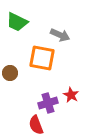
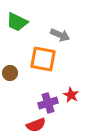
orange square: moved 1 px right, 1 px down
red semicircle: rotated 90 degrees counterclockwise
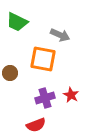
purple cross: moved 3 px left, 5 px up
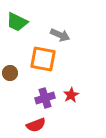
red star: rotated 14 degrees clockwise
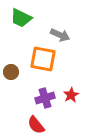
green trapezoid: moved 4 px right, 4 px up
brown circle: moved 1 px right, 1 px up
red semicircle: rotated 72 degrees clockwise
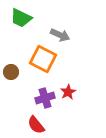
orange square: rotated 16 degrees clockwise
red star: moved 3 px left, 3 px up
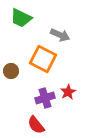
brown circle: moved 1 px up
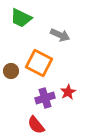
orange square: moved 4 px left, 4 px down
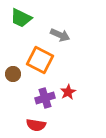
orange square: moved 1 px right, 3 px up
brown circle: moved 2 px right, 3 px down
red semicircle: rotated 42 degrees counterclockwise
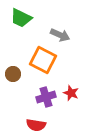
orange square: moved 3 px right
red star: moved 3 px right, 1 px down; rotated 21 degrees counterclockwise
purple cross: moved 1 px right, 1 px up
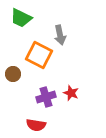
gray arrow: rotated 54 degrees clockwise
orange square: moved 4 px left, 5 px up
